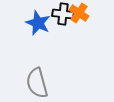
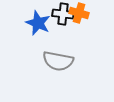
orange cross: rotated 18 degrees counterclockwise
gray semicircle: moved 21 px right, 22 px up; rotated 64 degrees counterclockwise
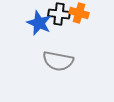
black cross: moved 4 px left
blue star: moved 1 px right
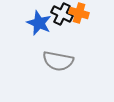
black cross: moved 3 px right; rotated 20 degrees clockwise
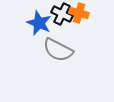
gray semicircle: moved 11 px up; rotated 16 degrees clockwise
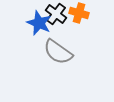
black cross: moved 6 px left; rotated 10 degrees clockwise
gray semicircle: moved 2 px down; rotated 8 degrees clockwise
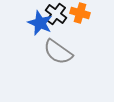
orange cross: moved 1 px right
blue star: moved 1 px right
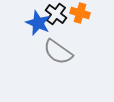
blue star: moved 2 px left
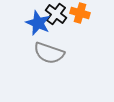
gray semicircle: moved 9 px left, 1 px down; rotated 16 degrees counterclockwise
